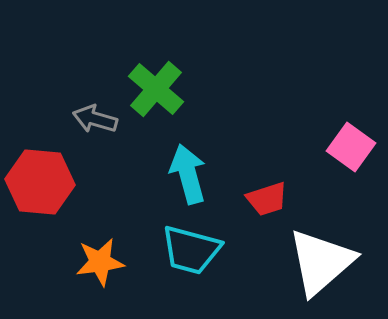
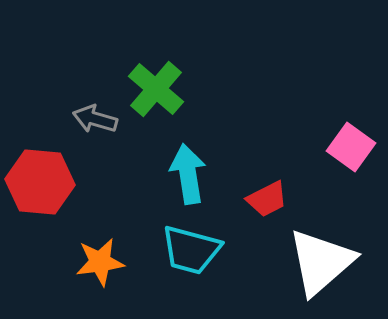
cyan arrow: rotated 6 degrees clockwise
red trapezoid: rotated 9 degrees counterclockwise
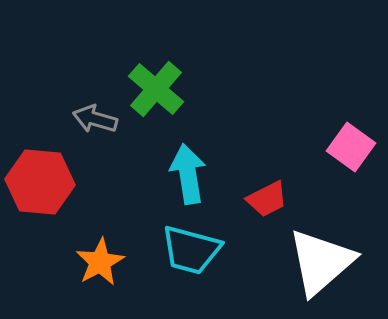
orange star: rotated 21 degrees counterclockwise
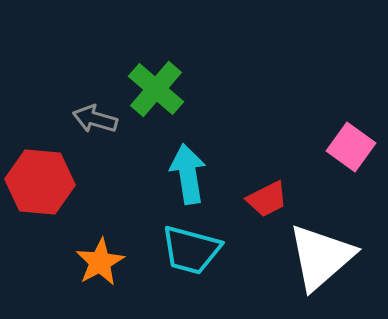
white triangle: moved 5 px up
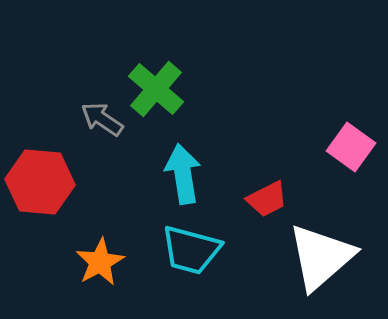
gray arrow: moved 7 px right; rotated 18 degrees clockwise
cyan arrow: moved 5 px left
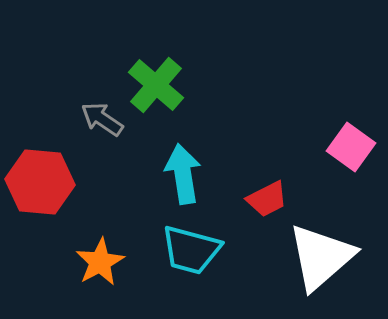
green cross: moved 4 px up
